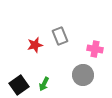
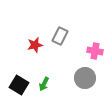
gray rectangle: rotated 48 degrees clockwise
pink cross: moved 2 px down
gray circle: moved 2 px right, 3 px down
black square: rotated 24 degrees counterclockwise
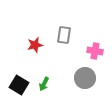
gray rectangle: moved 4 px right, 1 px up; rotated 18 degrees counterclockwise
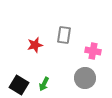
pink cross: moved 2 px left
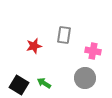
red star: moved 1 px left, 1 px down
green arrow: moved 1 px up; rotated 96 degrees clockwise
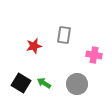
pink cross: moved 1 px right, 4 px down
gray circle: moved 8 px left, 6 px down
black square: moved 2 px right, 2 px up
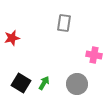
gray rectangle: moved 12 px up
red star: moved 22 px left, 8 px up
green arrow: rotated 88 degrees clockwise
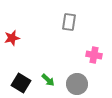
gray rectangle: moved 5 px right, 1 px up
green arrow: moved 4 px right, 3 px up; rotated 104 degrees clockwise
